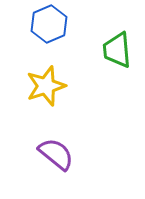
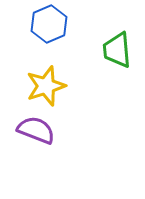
purple semicircle: moved 20 px left, 24 px up; rotated 18 degrees counterclockwise
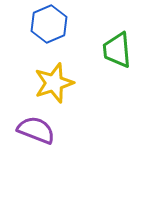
yellow star: moved 8 px right, 3 px up
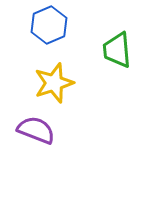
blue hexagon: moved 1 px down
